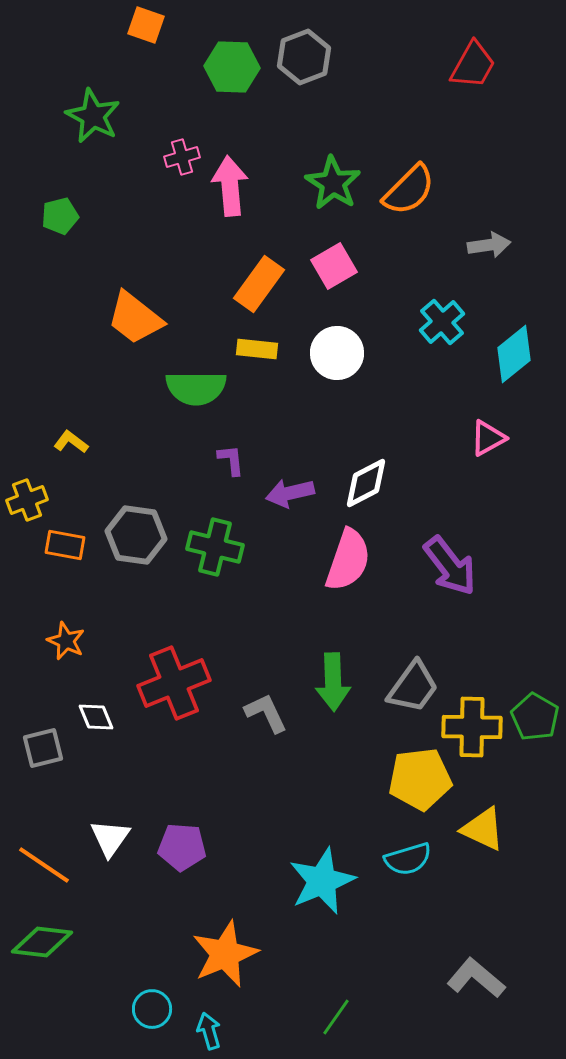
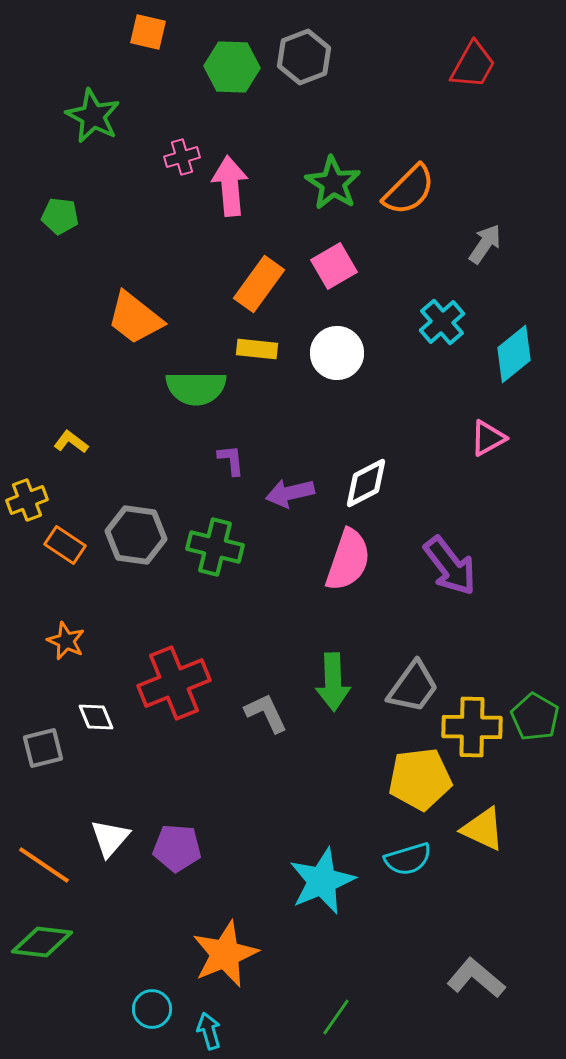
orange square at (146, 25): moved 2 px right, 7 px down; rotated 6 degrees counterclockwise
green pentagon at (60, 216): rotated 21 degrees clockwise
gray arrow at (489, 245): moved 4 px left, 1 px up; rotated 48 degrees counterclockwise
orange rectangle at (65, 545): rotated 24 degrees clockwise
white triangle at (110, 838): rotated 6 degrees clockwise
purple pentagon at (182, 847): moved 5 px left, 1 px down
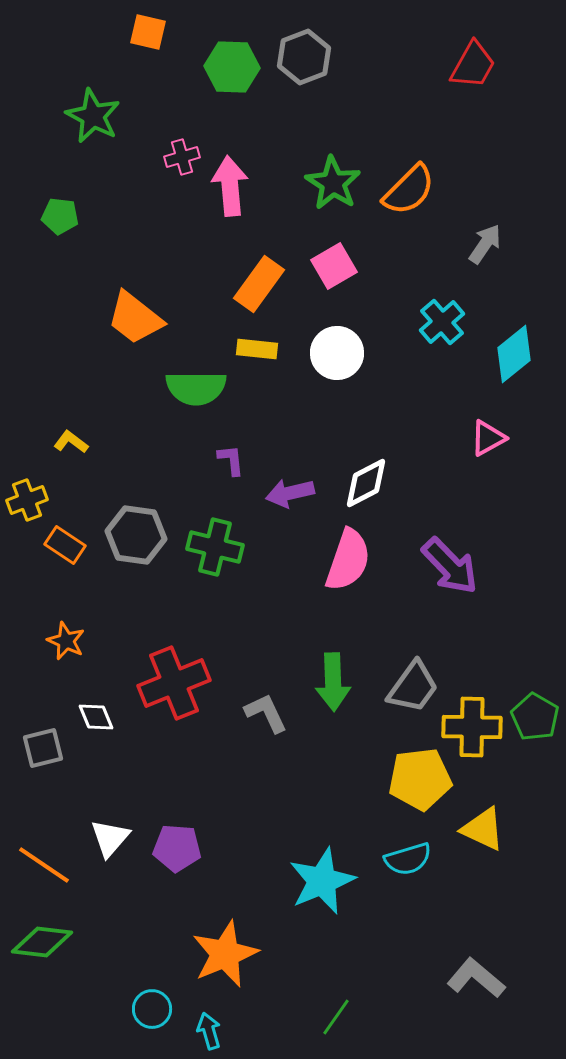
purple arrow at (450, 566): rotated 6 degrees counterclockwise
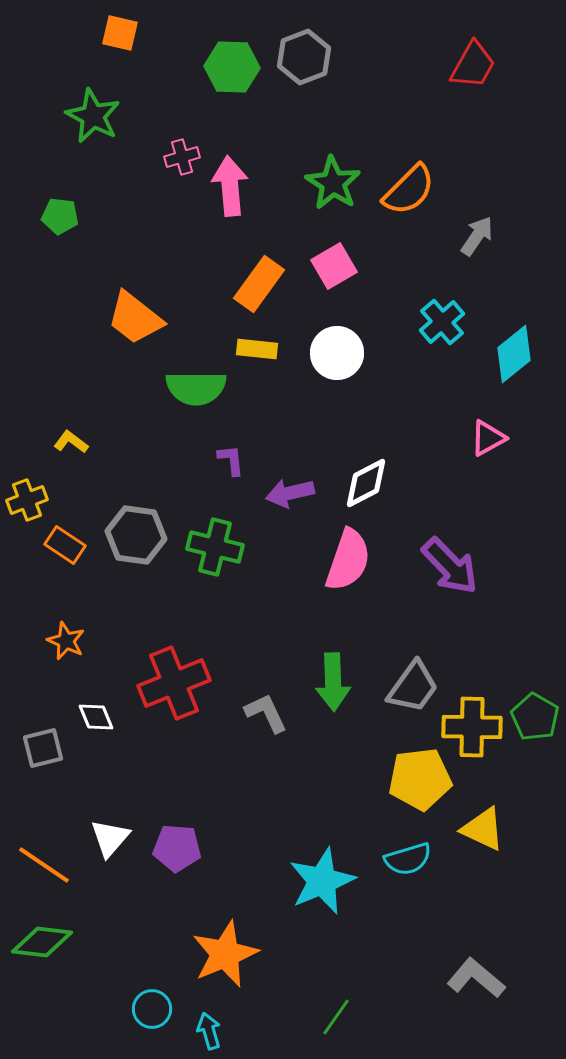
orange square at (148, 32): moved 28 px left, 1 px down
gray arrow at (485, 244): moved 8 px left, 8 px up
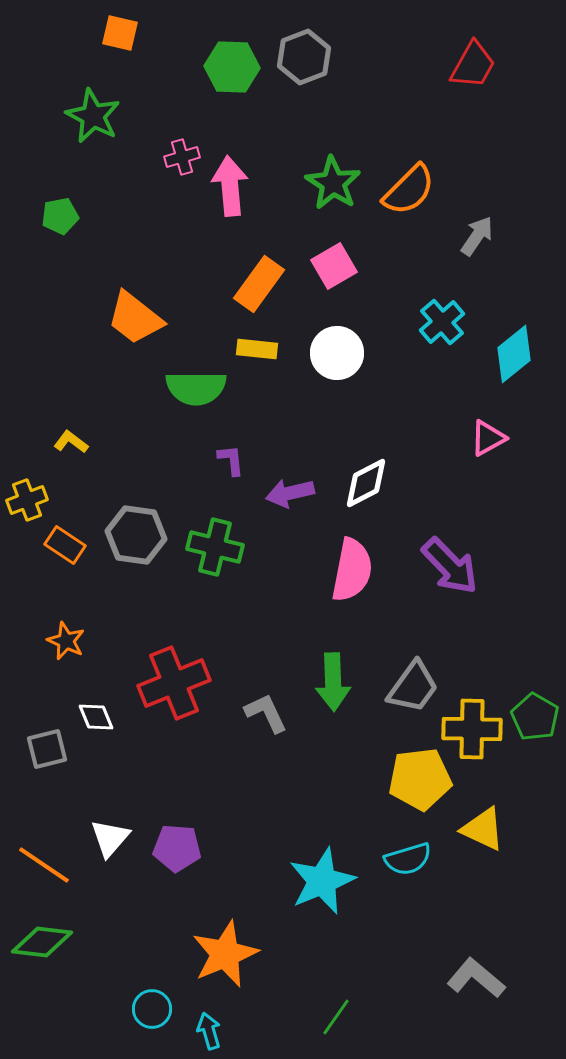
green pentagon at (60, 216): rotated 18 degrees counterclockwise
pink semicircle at (348, 560): moved 4 px right, 10 px down; rotated 8 degrees counterclockwise
yellow cross at (472, 727): moved 2 px down
gray square at (43, 748): moved 4 px right, 1 px down
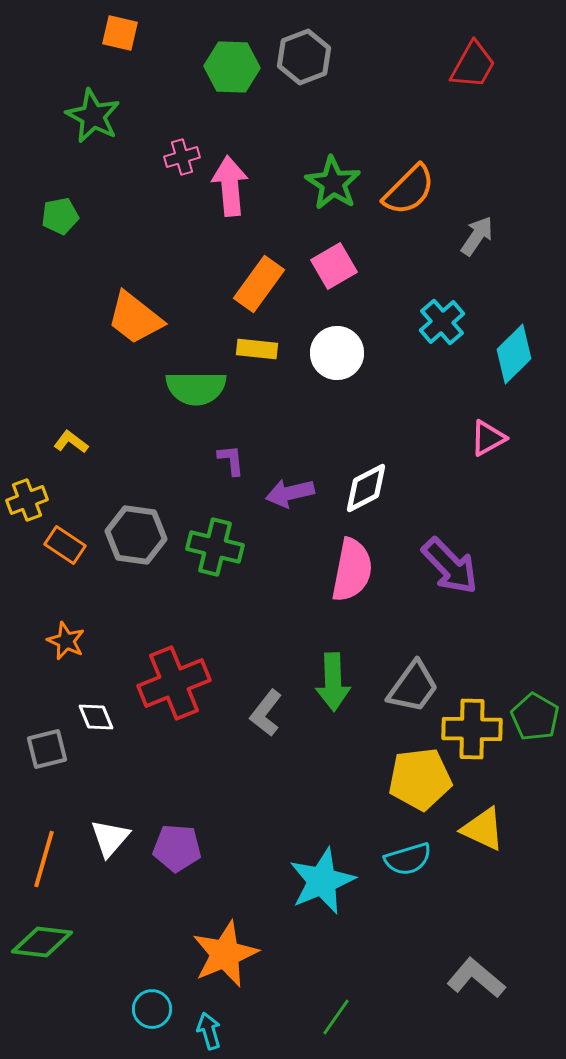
cyan diamond at (514, 354): rotated 6 degrees counterclockwise
white diamond at (366, 483): moved 5 px down
gray L-shape at (266, 713): rotated 117 degrees counterclockwise
orange line at (44, 865): moved 6 px up; rotated 72 degrees clockwise
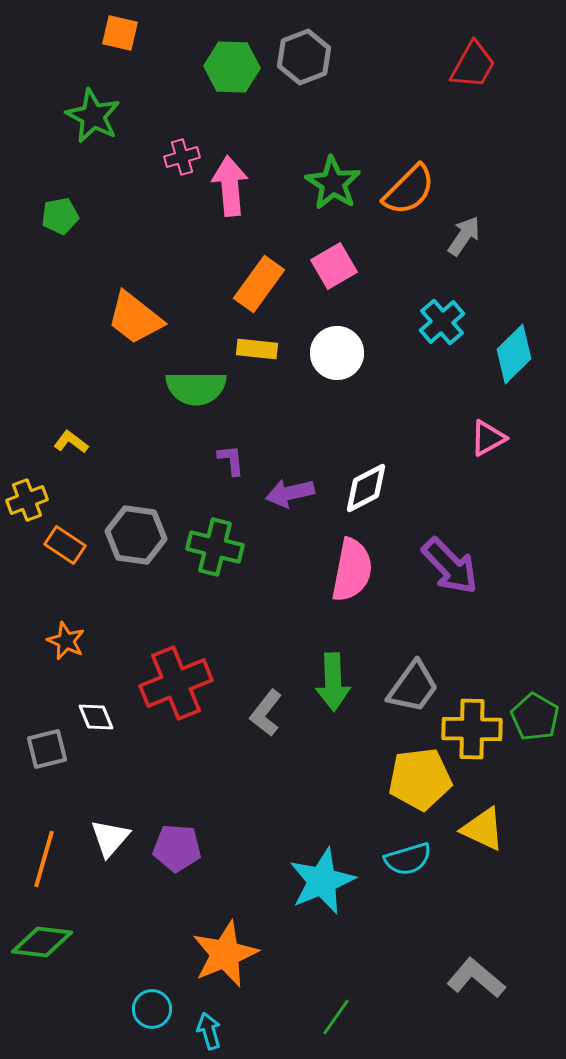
gray arrow at (477, 236): moved 13 px left
red cross at (174, 683): moved 2 px right
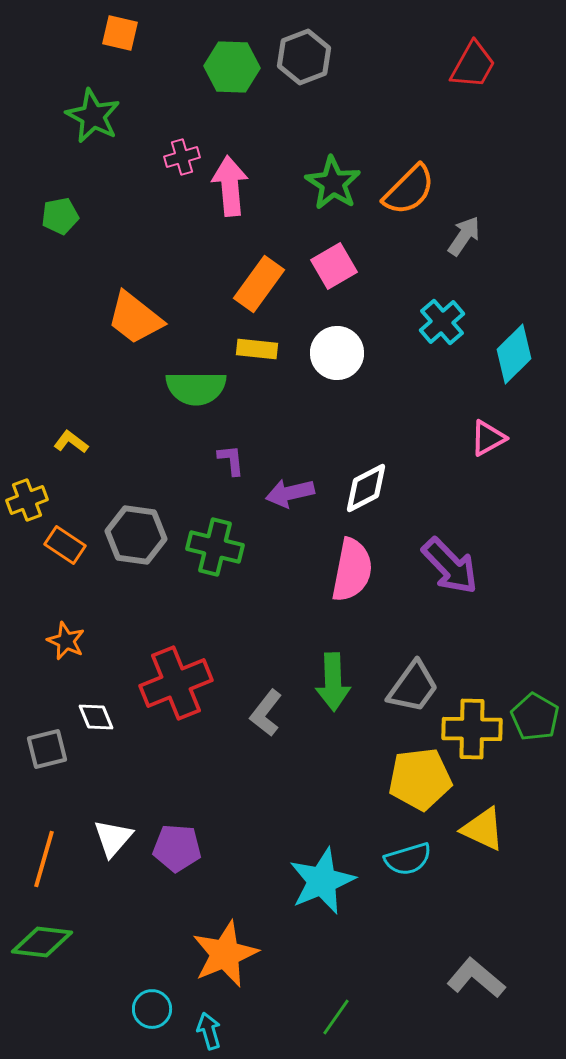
white triangle at (110, 838): moved 3 px right
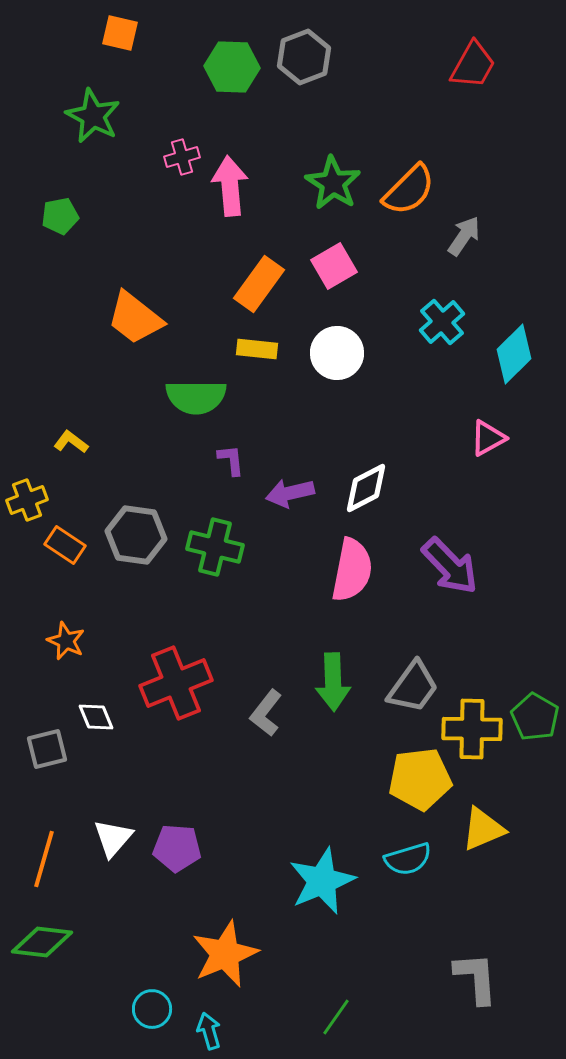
green semicircle at (196, 388): moved 9 px down
yellow triangle at (483, 829): rotated 48 degrees counterclockwise
gray L-shape at (476, 978): rotated 46 degrees clockwise
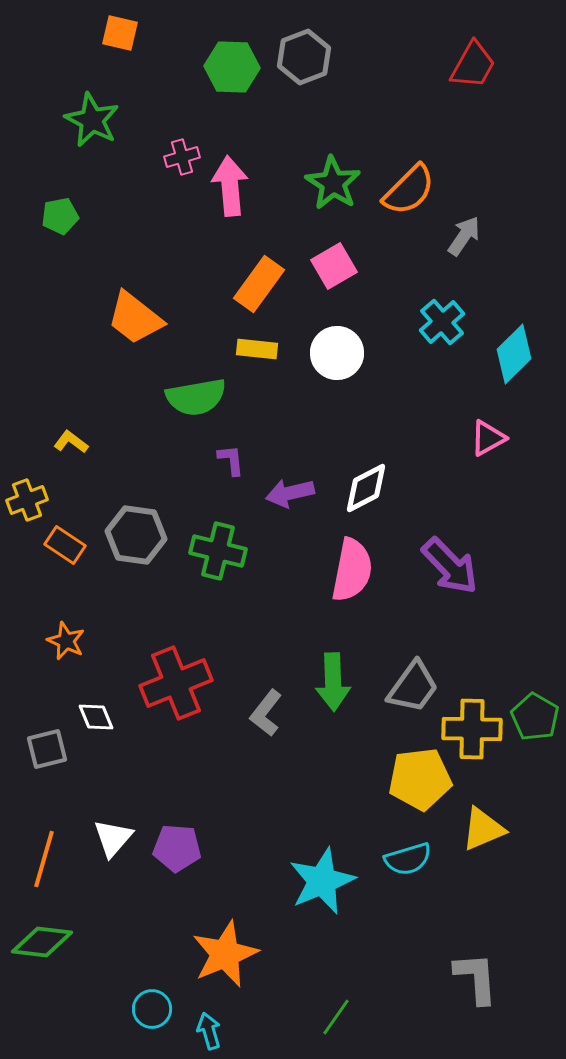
green star at (93, 116): moved 1 px left, 4 px down
green semicircle at (196, 397): rotated 10 degrees counterclockwise
green cross at (215, 547): moved 3 px right, 4 px down
